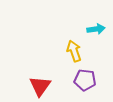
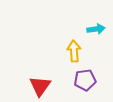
yellow arrow: rotated 15 degrees clockwise
purple pentagon: rotated 15 degrees counterclockwise
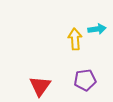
cyan arrow: moved 1 px right
yellow arrow: moved 1 px right, 12 px up
